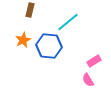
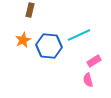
cyan line: moved 11 px right, 13 px down; rotated 15 degrees clockwise
pink semicircle: rotated 16 degrees clockwise
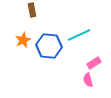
brown rectangle: moved 2 px right; rotated 24 degrees counterclockwise
pink rectangle: moved 2 px down
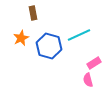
brown rectangle: moved 1 px right, 3 px down
orange star: moved 2 px left, 2 px up
blue hexagon: rotated 10 degrees clockwise
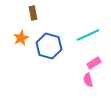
cyan line: moved 9 px right
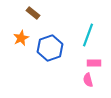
brown rectangle: rotated 40 degrees counterclockwise
cyan line: rotated 45 degrees counterclockwise
blue hexagon: moved 1 px right, 2 px down; rotated 25 degrees clockwise
pink rectangle: rotated 32 degrees clockwise
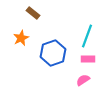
cyan line: moved 1 px left, 1 px down
blue hexagon: moved 3 px right, 5 px down
pink rectangle: moved 6 px left, 4 px up
pink semicircle: moved 5 px left; rotated 72 degrees clockwise
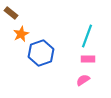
brown rectangle: moved 22 px left
orange star: moved 4 px up
blue hexagon: moved 12 px left
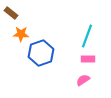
orange star: rotated 28 degrees clockwise
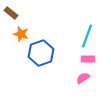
orange star: rotated 14 degrees clockwise
pink semicircle: moved 2 px up
